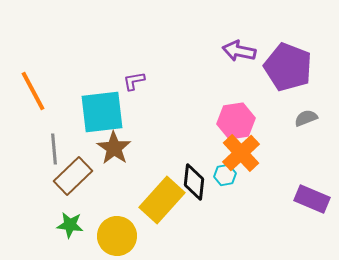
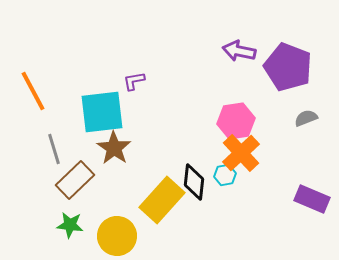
gray line: rotated 12 degrees counterclockwise
brown rectangle: moved 2 px right, 4 px down
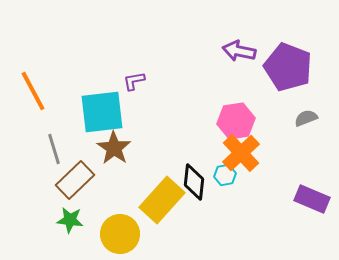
green star: moved 5 px up
yellow circle: moved 3 px right, 2 px up
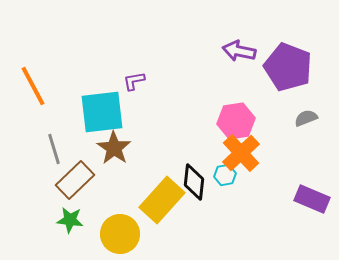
orange line: moved 5 px up
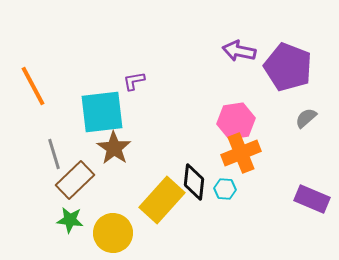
gray semicircle: rotated 20 degrees counterclockwise
gray line: moved 5 px down
orange cross: rotated 21 degrees clockwise
cyan hexagon: moved 14 px down; rotated 15 degrees clockwise
yellow circle: moved 7 px left, 1 px up
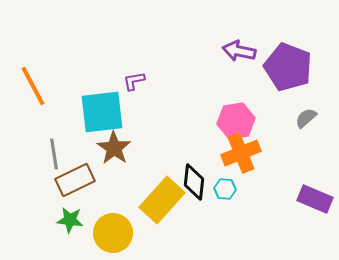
gray line: rotated 8 degrees clockwise
brown rectangle: rotated 18 degrees clockwise
purple rectangle: moved 3 px right
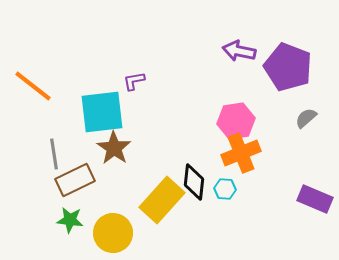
orange line: rotated 24 degrees counterclockwise
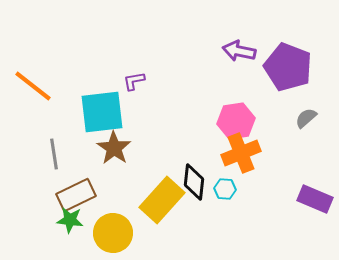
brown rectangle: moved 1 px right, 15 px down
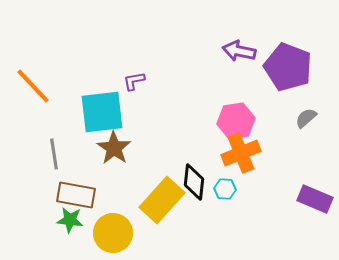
orange line: rotated 9 degrees clockwise
brown rectangle: rotated 36 degrees clockwise
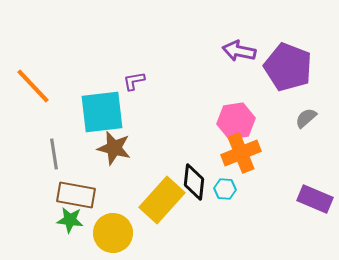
brown star: rotated 20 degrees counterclockwise
